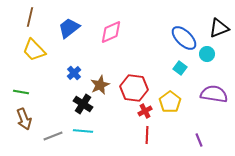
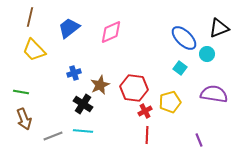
blue cross: rotated 24 degrees clockwise
yellow pentagon: rotated 20 degrees clockwise
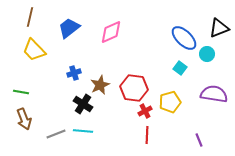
gray line: moved 3 px right, 2 px up
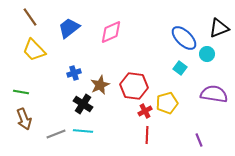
brown line: rotated 48 degrees counterclockwise
red hexagon: moved 2 px up
yellow pentagon: moved 3 px left, 1 px down
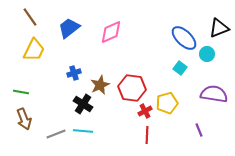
yellow trapezoid: rotated 110 degrees counterclockwise
red hexagon: moved 2 px left, 2 px down
purple line: moved 10 px up
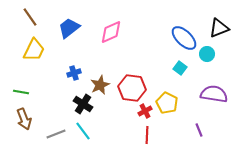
yellow pentagon: rotated 30 degrees counterclockwise
cyan line: rotated 48 degrees clockwise
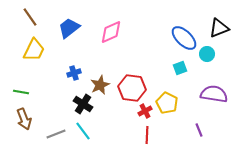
cyan square: rotated 32 degrees clockwise
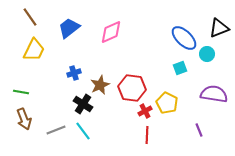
gray line: moved 4 px up
